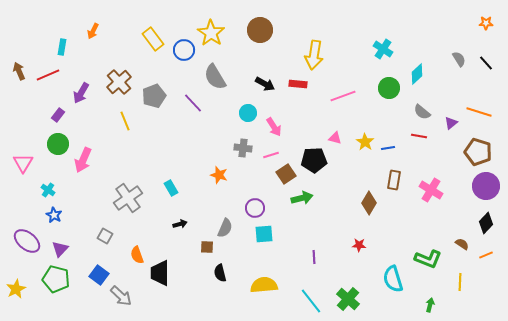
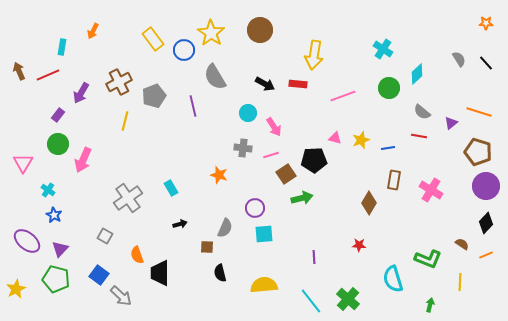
brown cross at (119, 82): rotated 15 degrees clockwise
purple line at (193, 103): moved 3 px down; rotated 30 degrees clockwise
yellow line at (125, 121): rotated 36 degrees clockwise
yellow star at (365, 142): moved 4 px left, 2 px up; rotated 18 degrees clockwise
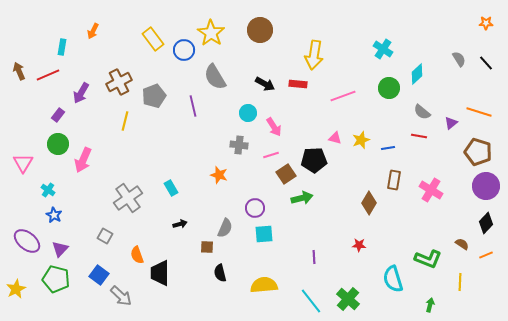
gray cross at (243, 148): moved 4 px left, 3 px up
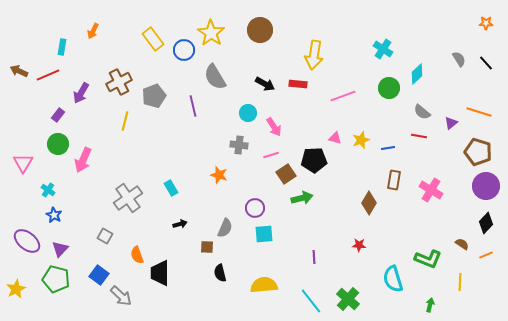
brown arrow at (19, 71): rotated 42 degrees counterclockwise
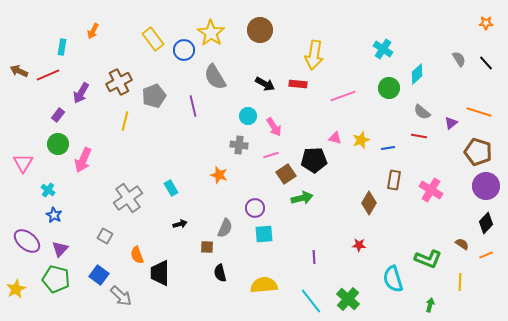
cyan circle at (248, 113): moved 3 px down
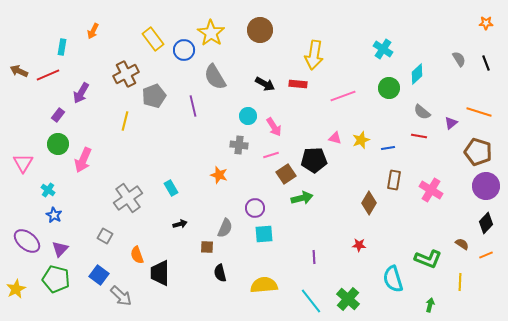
black line at (486, 63): rotated 21 degrees clockwise
brown cross at (119, 82): moved 7 px right, 8 px up
